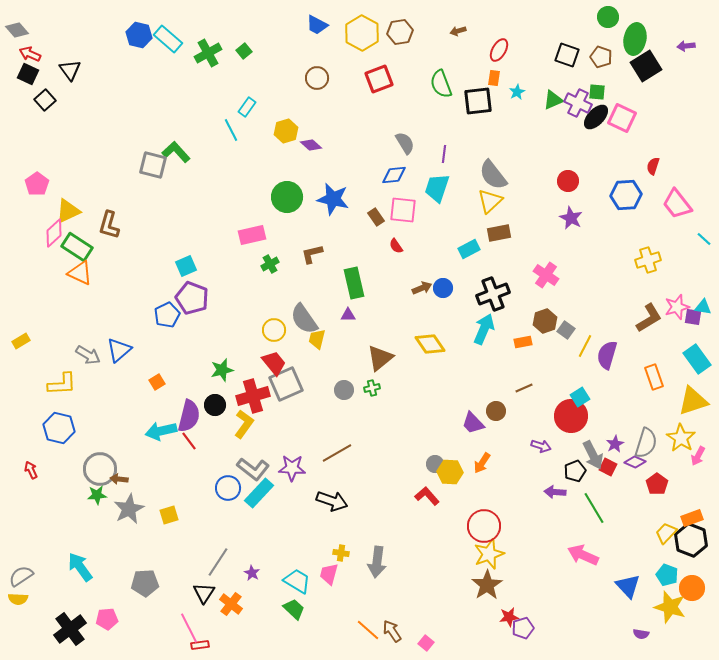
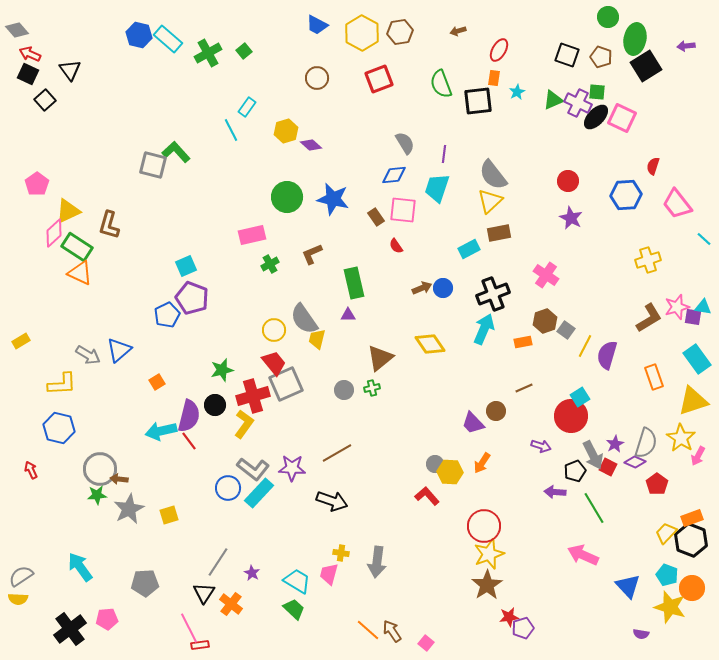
brown L-shape at (312, 254): rotated 10 degrees counterclockwise
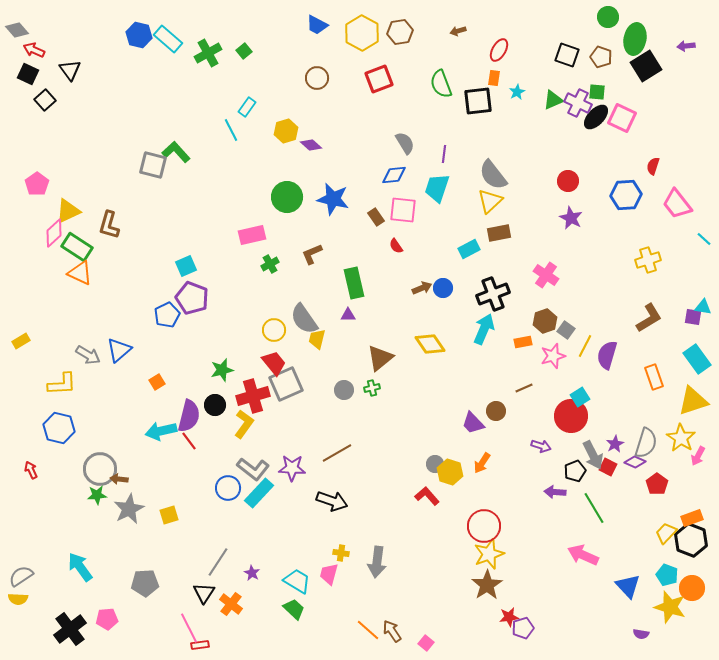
red arrow at (30, 54): moved 4 px right, 4 px up
pink star at (677, 307): moved 124 px left, 49 px down
yellow hexagon at (450, 472): rotated 15 degrees clockwise
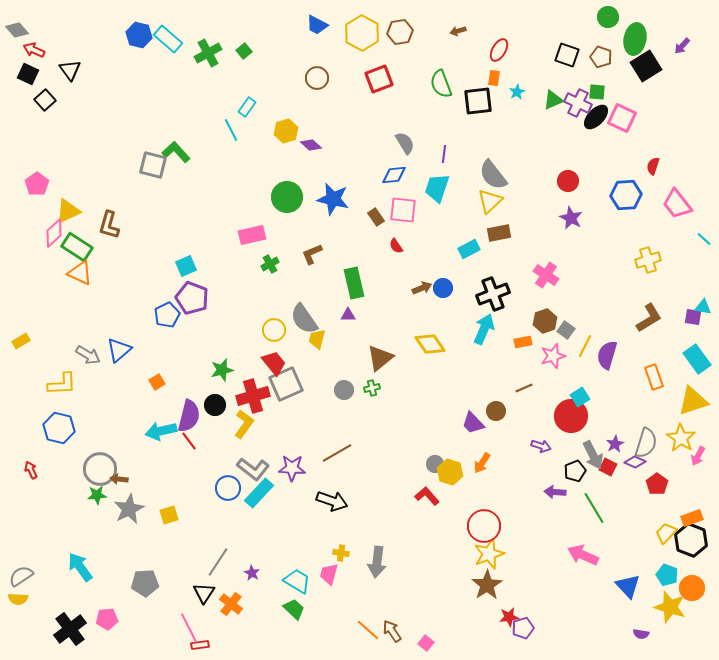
purple arrow at (686, 46): moved 4 px left; rotated 42 degrees counterclockwise
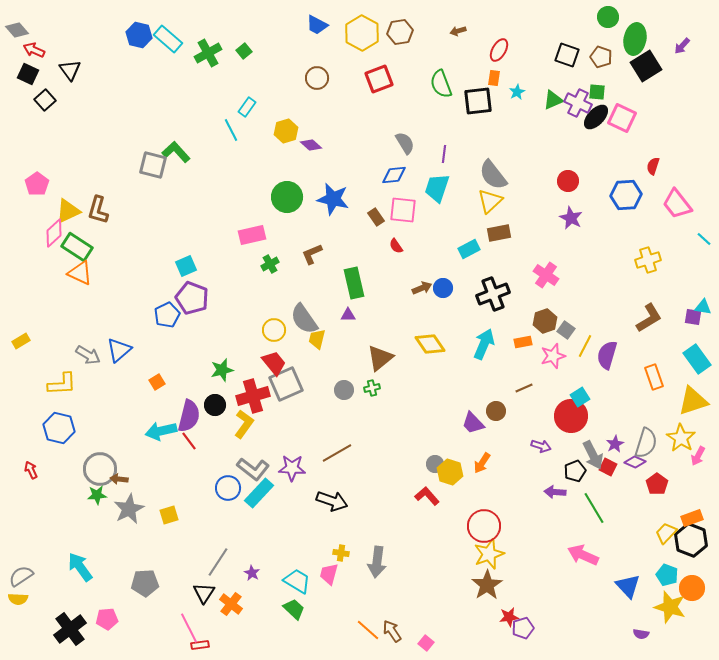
brown L-shape at (109, 225): moved 11 px left, 15 px up
cyan arrow at (484, 329): moved 15 px down
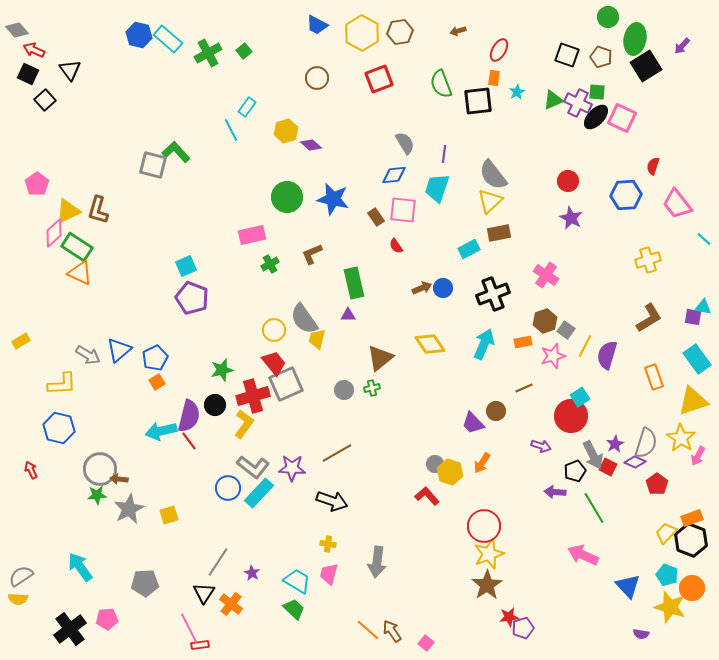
blue pentagon at (167, 315): moved 12 px left, 43 px down
gray L-shape at (253, 469): moved 2 px up
yellow cross at (341, 553): moved 13 px left, 9 px up
